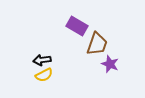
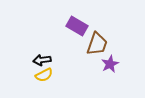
purple star: rotated 24 degrees clockwise
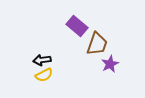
purple rectangle: rotated 10 degrees clockwise
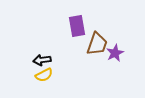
purple rectangle: rotated 40 degrees clockwise
purple star: moved 5 px right, 11 px up
